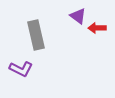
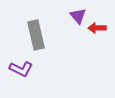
purple triangle: rotated 12 degrees clockwise
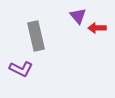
gray rectangle: moved 1 px down
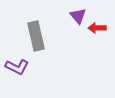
purple L-shape: moved 4 px left, 2 px up
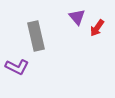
purple triangle: moved 1 px left, 1 px down
red arrow: rotated 54 degrees counterclockwise
